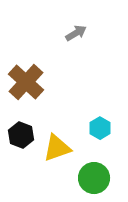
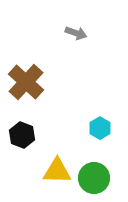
gray arrow: rotated 50 degrees clockwise
black hexagon: moved 1 px right
yellow triangle: moved 23 px down; rotated 20 degrees clockwise
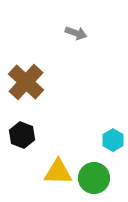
cyan hexagon: moved 13 px right, 12 px down
yellow triangle: moved 1 px right, 1 px down
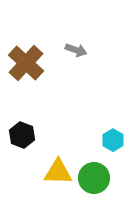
gray arrow: moved 17 px down
brown cross: moved 19 px up
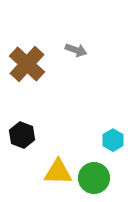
brown cross: moved 1 px right, 1 px down
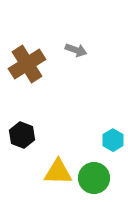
brown cross: rotated 15 degrees clockwise
